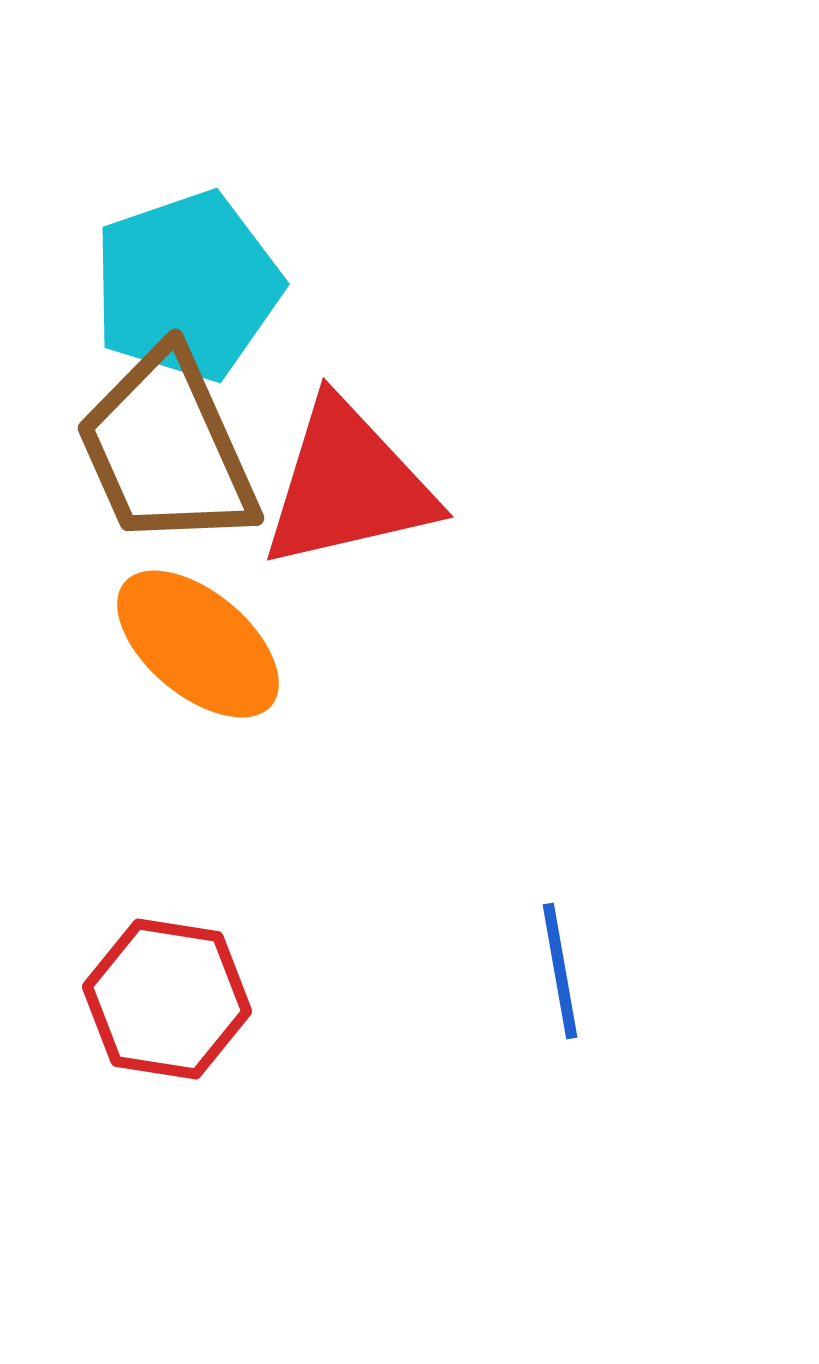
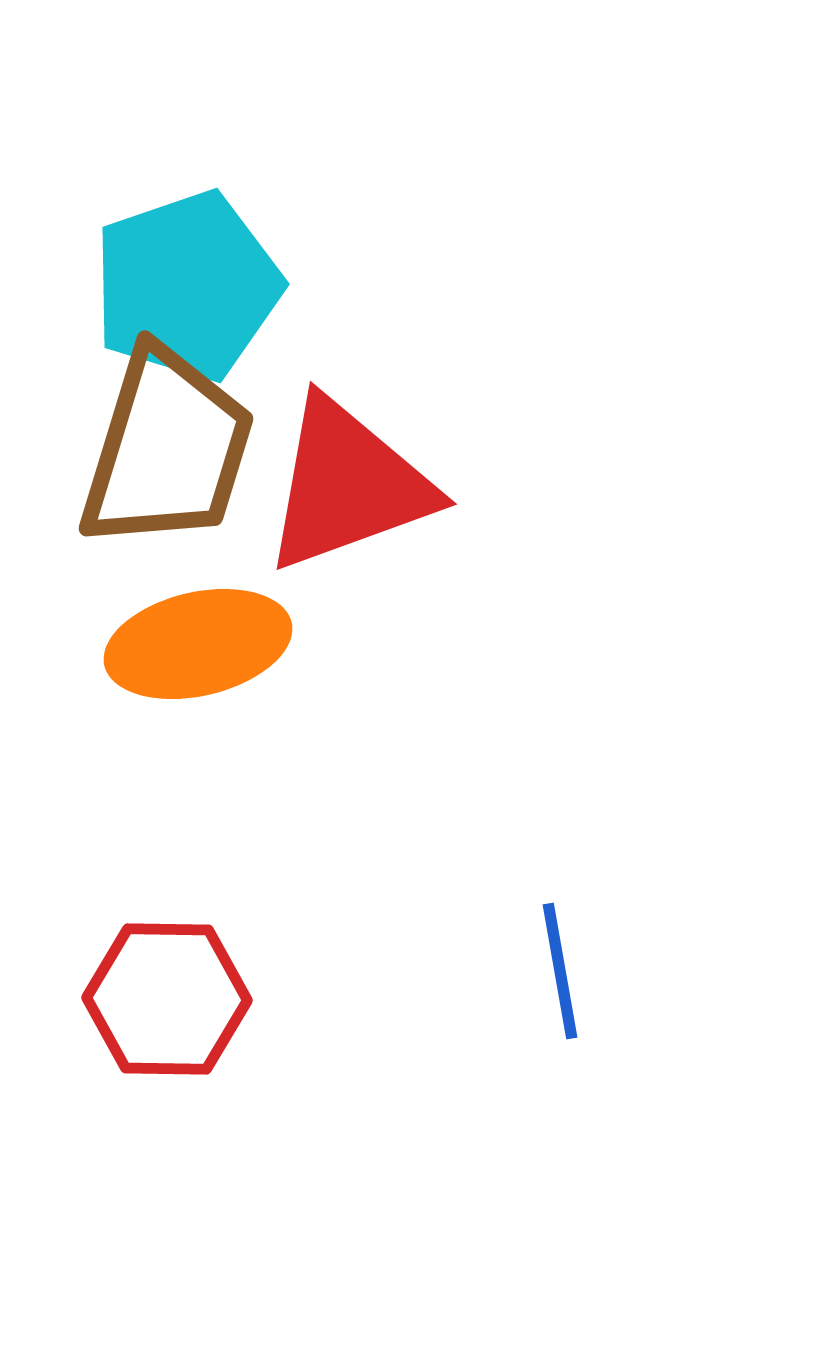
brown trapezoid: rotated 139 degrees counterclockwise
red triangle: rotated 7 degrees counterclockwise
orange ellipse: rotated 53 degrees counterclockwise
red hexagon: rotated 8 degrees counterclockwise
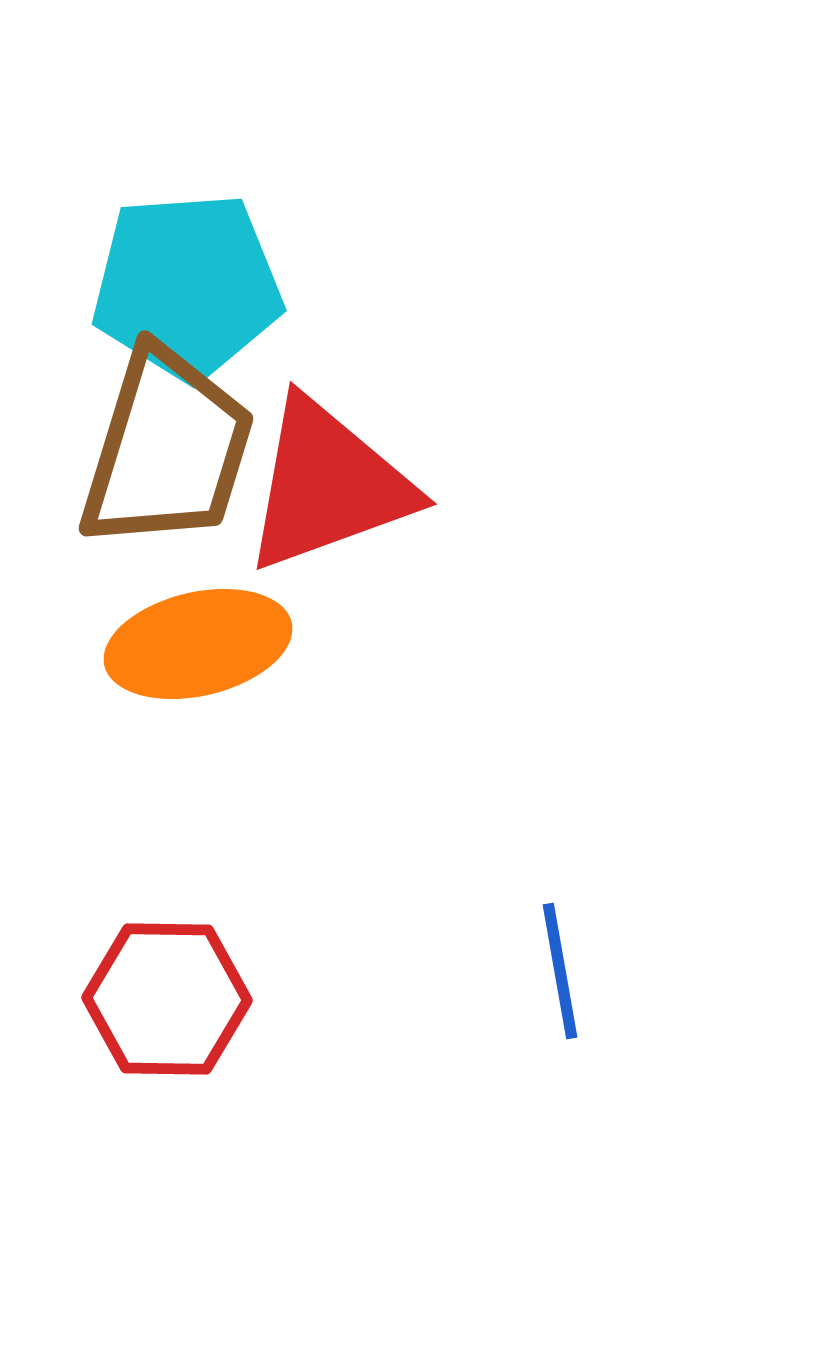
cyan pentagon: rotated 15 degrees clockwise
red triangle: moved 20 px left
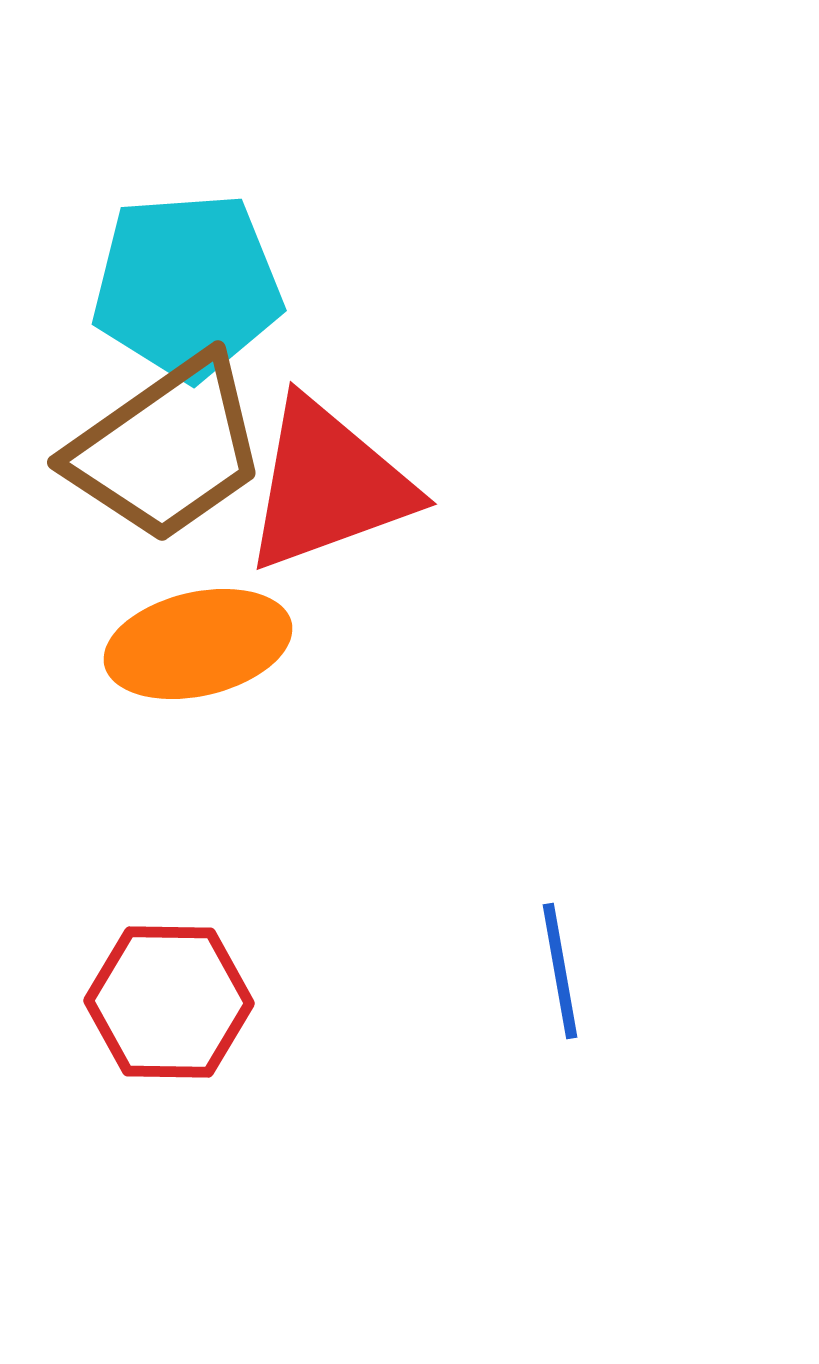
brown trapezoid: rotated 38 degrees clockwise
red hexagon: moved 2 px right, 3 px down
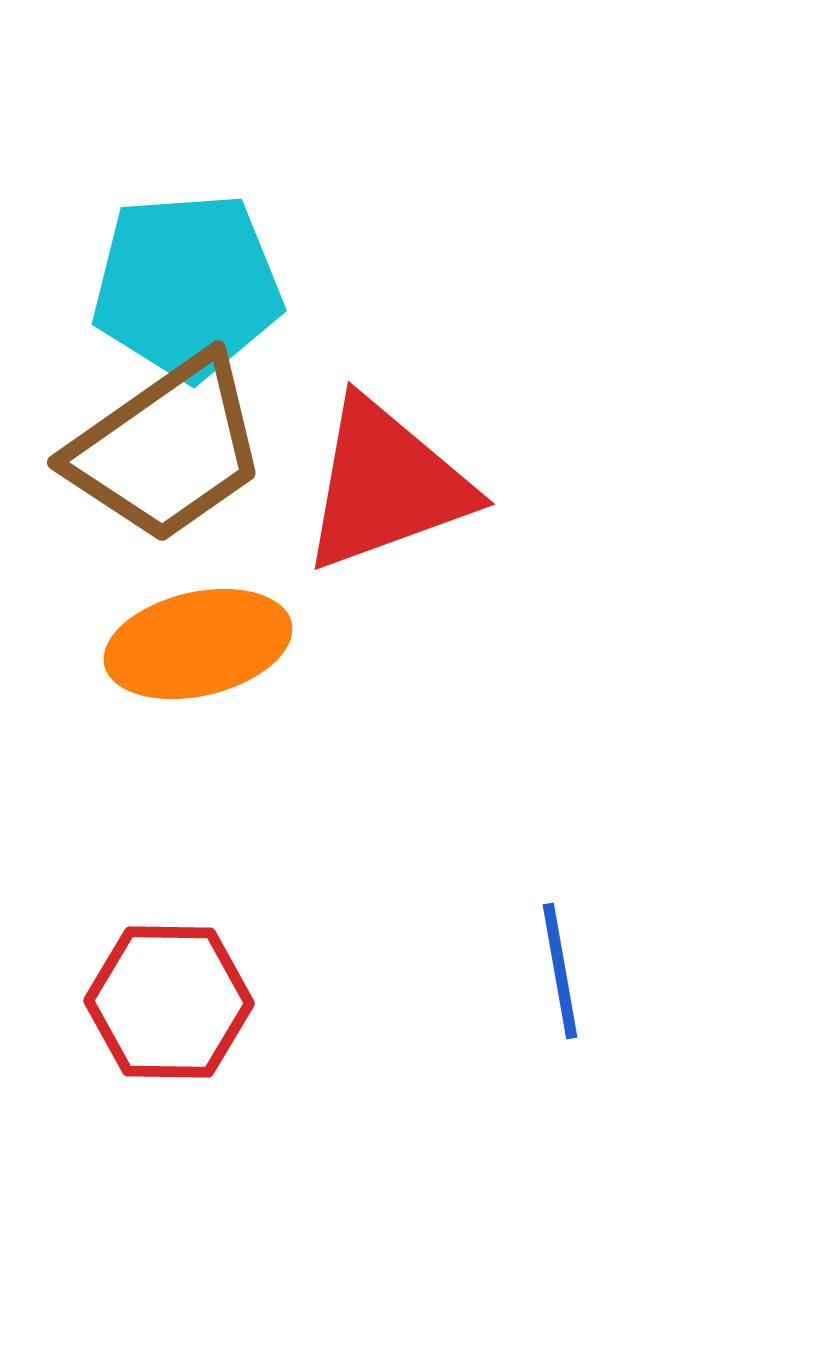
red triangle: moved 58 px right
